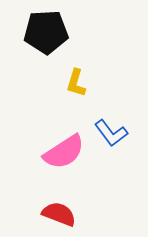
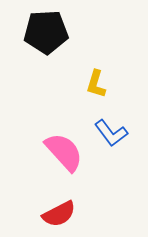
yellow L-shape: moved 20 px right, 1 px down
pink semicircle: rotated 99 degrees counterclockwise
red semicircle: rotated 132 degrees clockwise
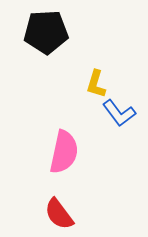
blue L-shape: moved 8 px right, 20 px up
pink semicircle: rotated 54 degrees clockwise
red semicircle: rotated 80 degrees clockwise
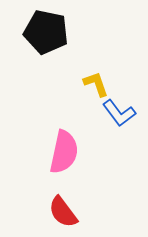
black pentagon: rotated 15 degrees clockwise
yellow L-shape: rotated 144 degrees clockwise
red semicircle: moved 4 px right, 2 px up
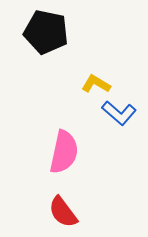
yellow L-shape: rotated 40 degrees counterclockwise
blue L-shape: rotated 12 degrees counterclockwise
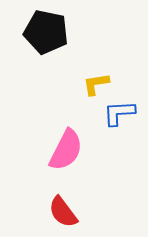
yellow L-shape: rotated 40 degrees counterclockwise
blue L-shape: rotated 136 degrees clockwise
pink semicircle: moved 2 px right, 2 px up; rotated 15 degrees clockwise
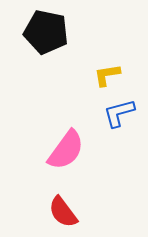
yellow L-shape: moved 11 px right, 9 px up
blue L-shape: rotated 12 degrees counterclockwise
pink semicircle: rotated 9 degrees clockwise
